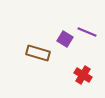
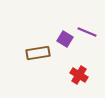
brown rectangle: rotated 25 degrees counterclockwise
red cross: moved 4 px left
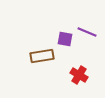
purple square: rotated 21 degrees counterclockwise
brown rectangle: moved 4 px right, 3 px down
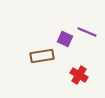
purple square: rotated 14 degrees clockwise
